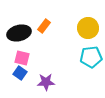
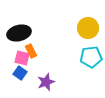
orange rectangle: moved 13 px left, 25 px down; rotated 64 degrees counterclockwise
purple star: rotated 18 degrees counterclockwise
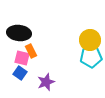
yellow circle: moved 2 px right, 12 px down
black ellipse: rotated 20 degrees clockwise
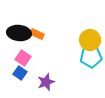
orange rectangle: moved 6 px right, 17 px up; rotated 40 degrees counterclockwise
pink square: moved 1 px right; rotated 21 degrees clockwise
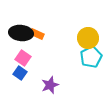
black ellipse: moved 2 px right
yellow circle: moved 2 px left, 2 px up
cyan pentagon: rotated 20 degrees counterclockwise
purple star: moved 4 px right, 3 px down
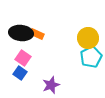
purple star: moved 1 px right
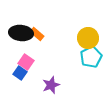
orange rectangle: rotated 16 degrees clockwise
pink square: moved 3 px right, 4 px down
